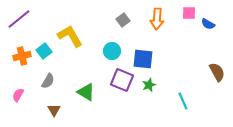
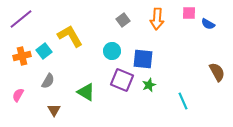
purple line: moved 2 px right
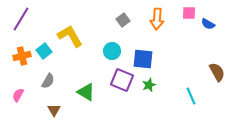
purple line: rotated 20 degrees counterclockwise
cyan line: moved 8 px right, 5 px up
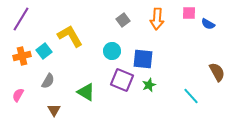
cyan line: rotated 18 degrees counterclockwise
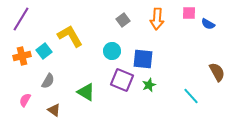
pink semicircle: moved 7 px right, 5 px down
brown triangle: rotated 24 degrees counterclockwise
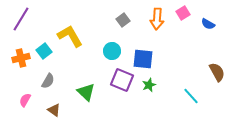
pink square: moved 6 px left; rotated 32 degrees counterclockwise
orange cross: moved 1 px left, 2 px down
green triangle: rotated 12 degrees clockwise
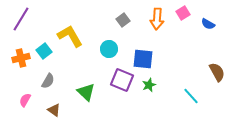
cyan circle: moved 3 px left, 2 px up
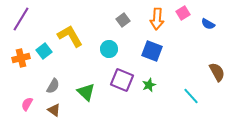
blue square: moved 9 px right, 8 px up; rotated 15 degrees clockwise
gray semicircle: moved 5 px right, 5 px down
pink semicircle: moved 2 px right, 4 px down
